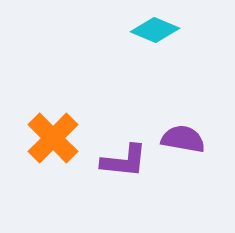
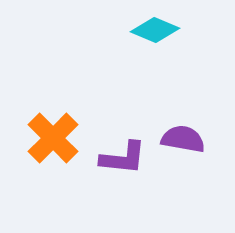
purple L-shape: moved 1 px left, 3 px up
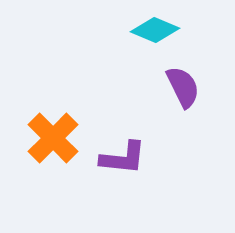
purple semicircle: moved 52 px up; rotated 54 degrees clockwise
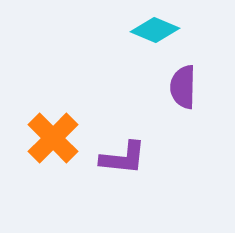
purple semicircle: rotated 153 degrees counterclockwise
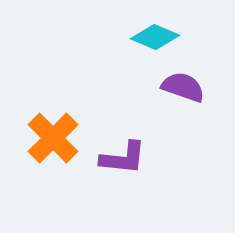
cyan diamond: moved 7 px down
purple semicircle: rotated 108 degrees clockwise
